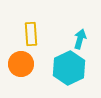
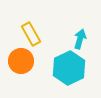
yellow rectangle: rotated 25 degrees counterclockwise
orange circle: moved 3 px up
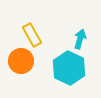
yellow rectangle: moved 1 px right, 1 px down
cyan hexagon: rotated 8 degrees counterclockwise
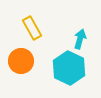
yellow rectangle: moved 7 px up
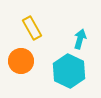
cyan hexagon: moved 3 px down
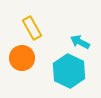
cyan arrow: moved 3 px down; rotated 78 degrees counterclockwise
orange circle: moved 1 px right, 3 px up
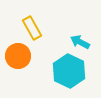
orange circle: moved 4 px left, 2 px up
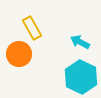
orange circle: moved 1 px right, 2 px up
cyan hexagon: moved 12 px right, 6 px down
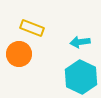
yellow rectangle: rotated 40 degrees counterclockwise
cyan arrow: rotated 36 degrees counterclockwise
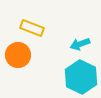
cyan arrow: moved 2 px down; rotated 12 degrees counterclockwise
orange circle: moved 1 px left, 1 px down
